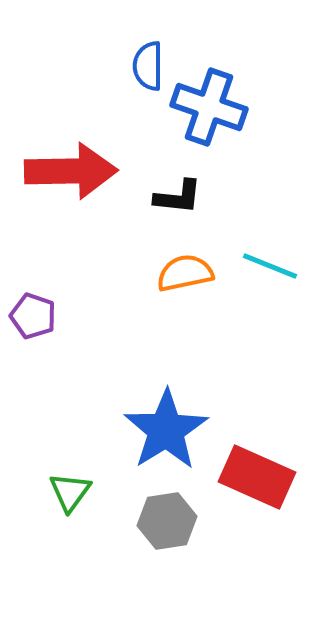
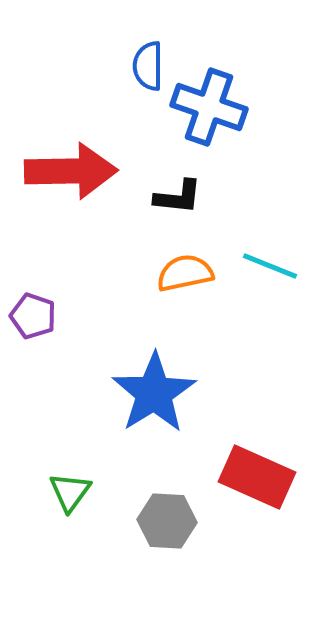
blue star: moved 12 px left, 37 px up
gray hexagon: rotated 12 degrees clockwise
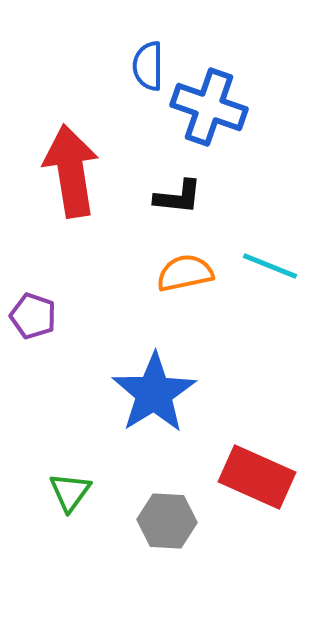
red arrow: rotated 98 degrees counterclockwise
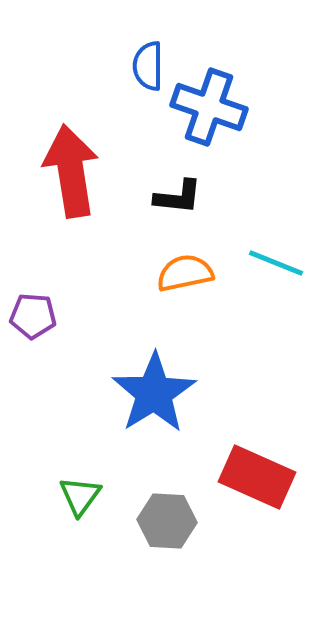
cyan line: moved 6 px right, 3 px up
purple pentagon: rotated 15 degrees counterclockwise
green triangle: moved 10 px right, 4 px down
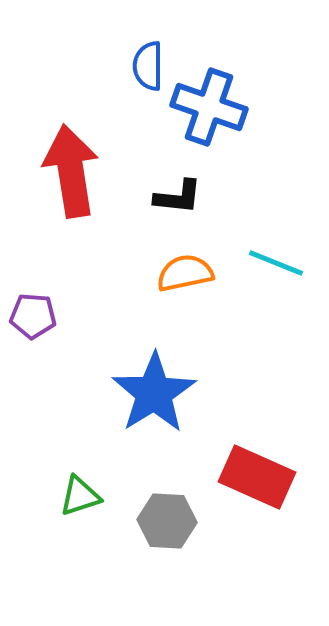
green triangle: rotated 36 degrees clockwise
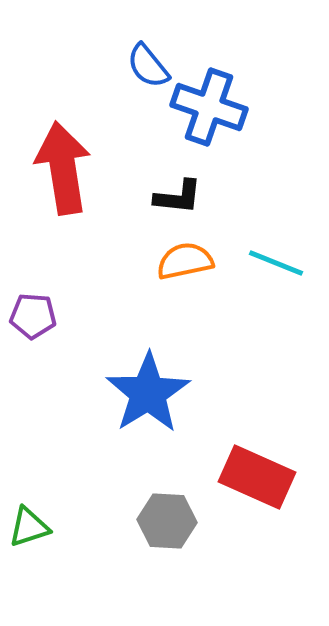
blue semicircle: rotated 39 degrees counterclockwise
red arrow: moved 8 px left, 3 px up
orange semicircle: moved 12 px up
blue star: moved 6 px left
green triangle: moved 51 px left, 31 px down
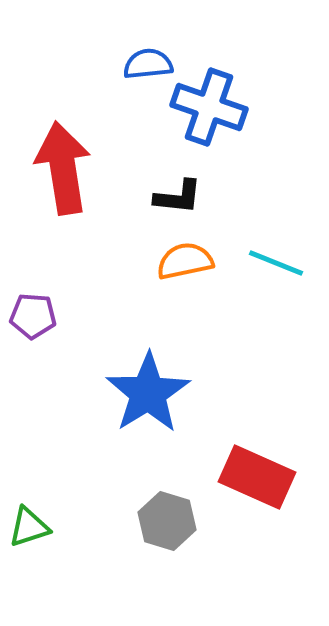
blue semicircle: moved 2 px up; rotated 123 degrees clockwise
gray hexagon: rotated 14 degrees clockwise
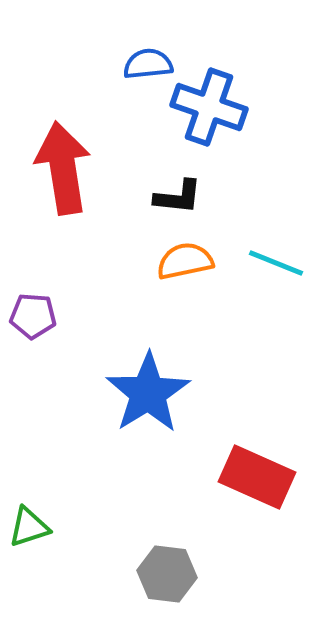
gray hexagon: moved 53 px down; rotated 10 degrees counterclockwise
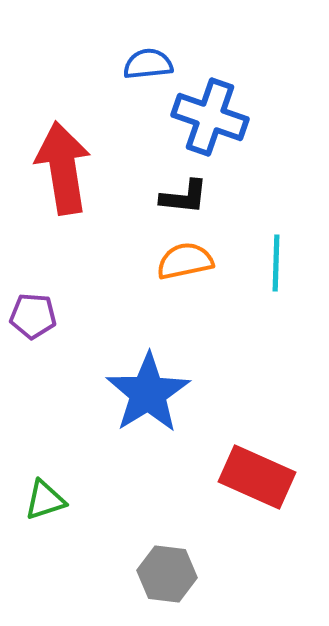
blue cross: moved 1 px right, 10 px down
black L-shape: moved 6 px right
cyan line: rotated 70 degrees clockwise
green triangle: moved 16 px right, 27 px up
